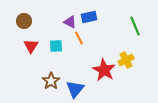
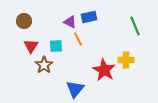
orange line: moved 1 px left, 1 px down
yellow cross: rotated 28 degrees clockwise
brown star: moved 7 px left, 16 px up
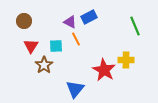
blue rectangle: rotated 14 degrees counterclockwise
orange line: moved 2 px left
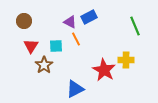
blue triangle: rotated 24 degrees clockwise
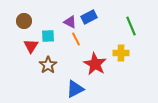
green line: moved 4 px left
cyan square: moved 8 px left, 10 px up
yellow cross: moved 5 px left, 7 px up
brown star: moved 4 px right
red star: moved 9 px left, 6 px up
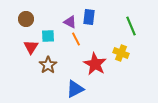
blue rectangle: rotated 56 degrees counterclockwise
brown circle: moved 2 px right, 2 px up
red triangle: moved 1 px down
yellow cross: rotated 21 degrees clockwise
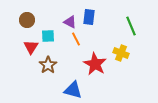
brown circle: moved 1 px right, 1 px down
blue triangle: moved 2 px left, 1 px down; rotated 42 degrees clockwise
